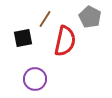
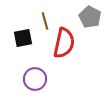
brown line: moved 2 px down; rotated 48 degrees counterclockwise
red semicircle: moved 1 px left, 2 px down
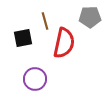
gray pentagon: rotated 30 degrees counterclockwise
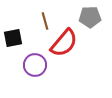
black square: moved 10 px left
red semicircle: rotated 28 degrees clockwise
purple circle: moved 14 px up
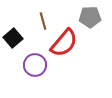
brown line: moved 2 px left
black square: rotated 30 degrees counterclockwise
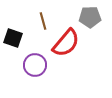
black square: rotated 30 degrees counterclockwise
red semicircle: moved 2 px right
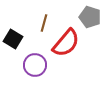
gray pentagon: rotated 20 degrees clockwise
brown line: moved 1 px right, 2 px down; rotated 30 degrees clockwise
black square: moved 1 px down; rotated 12 degrees clockwise
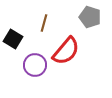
red semicircle: moved 8 px down
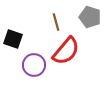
brown line: moved 12 px right, 1 px up; rotated 30 degrees counterclockwise
black square: rotated 12 degrees counterclockwise
purple circle: moved 1 px left
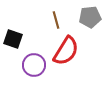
gray pentagon: rotated 25 degrees counterclockwise
brown line: moved 2 px up
red semicircle: rotated 8 degrees counterclockwise
